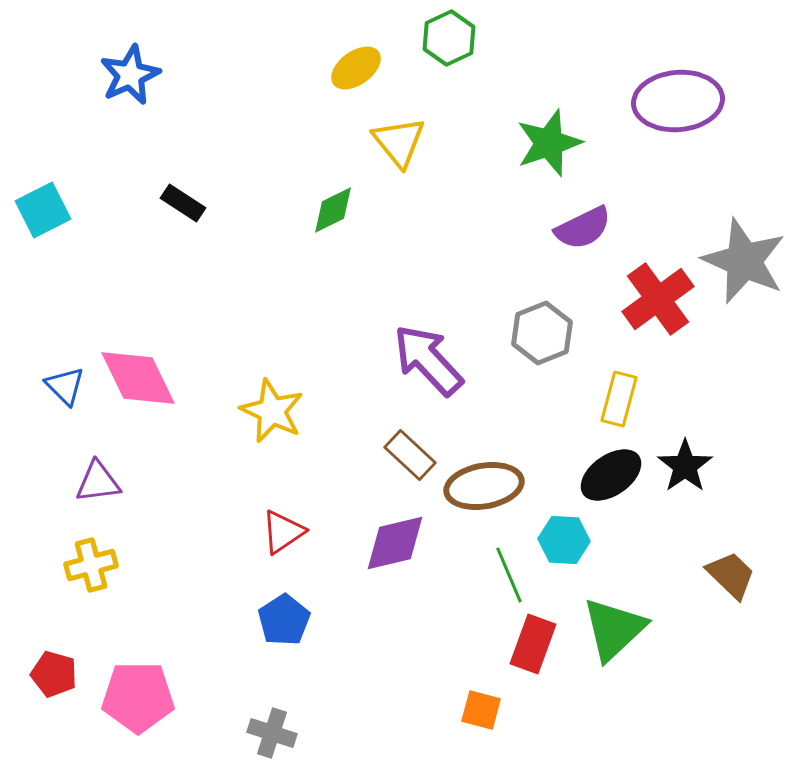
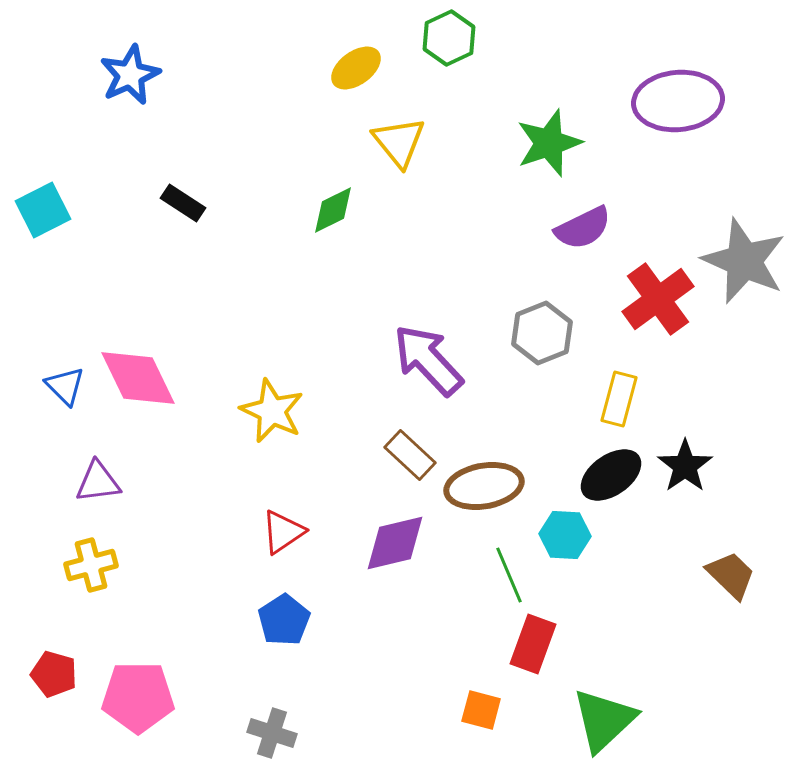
cyan hexagon: moved 1 px right, 5 px up
green triangle: moved 10 px left, 91 px down
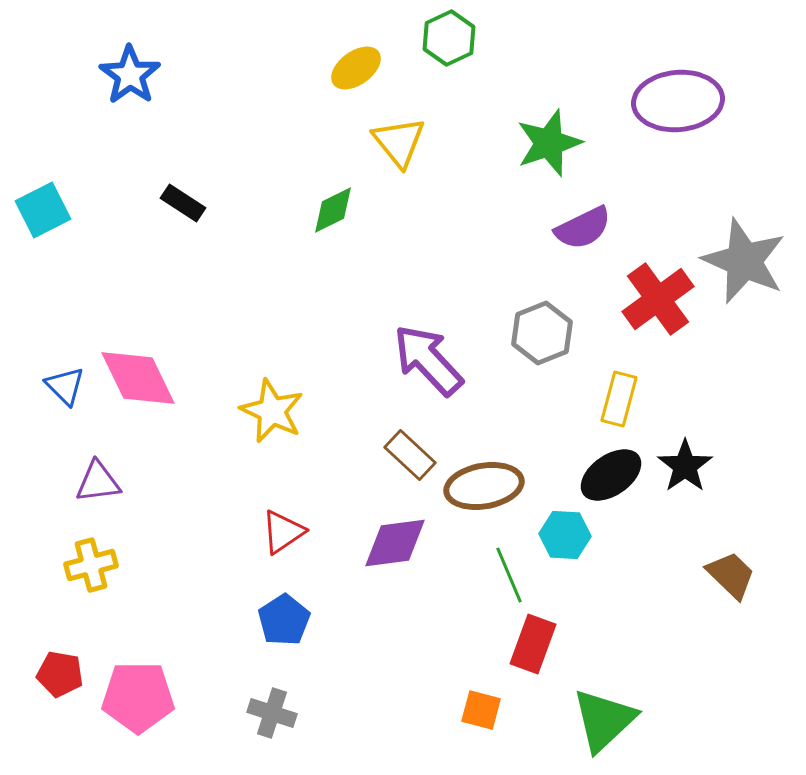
blue star: rotated 12 degrees counterclockwise
purple diamond: rotated 6 degrees clockwise
red pentagon: moved 6 px right; rotated 6 degrees counterclockwise
gray cross: moved 20 px up
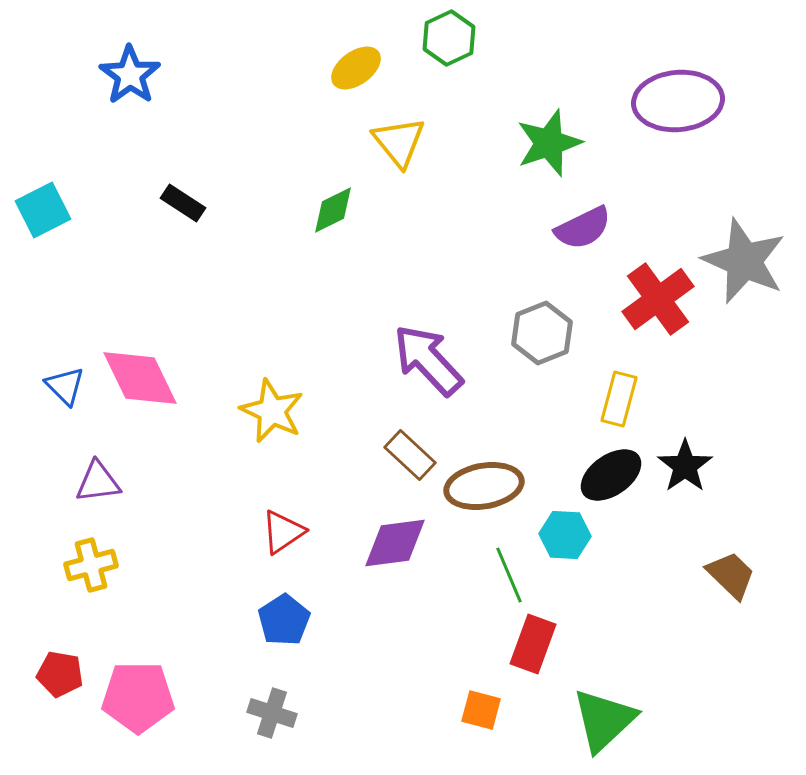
pink diamond: moved 2 px right
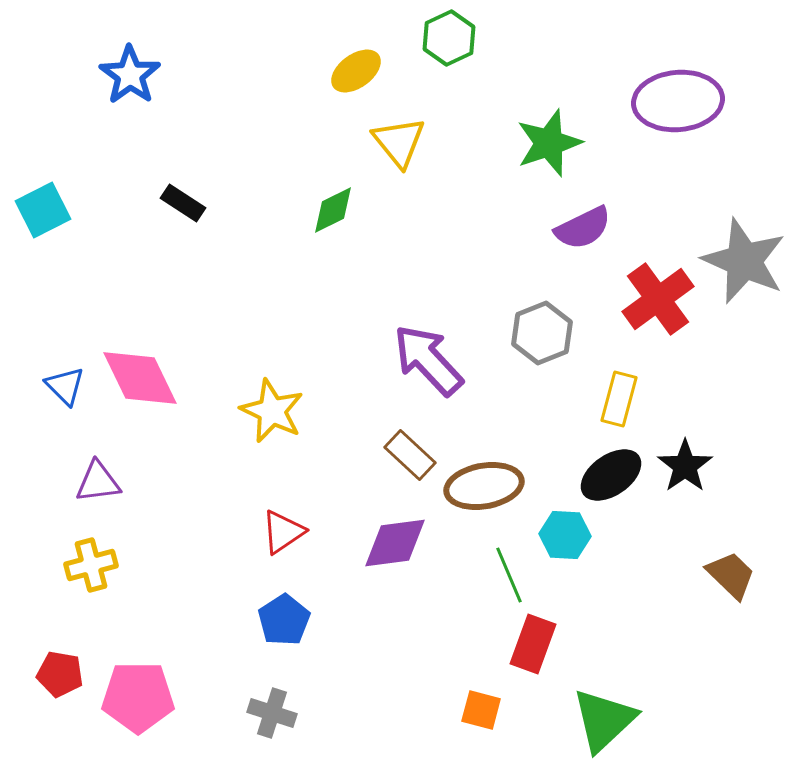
yellow ellipse: moved 3 px down
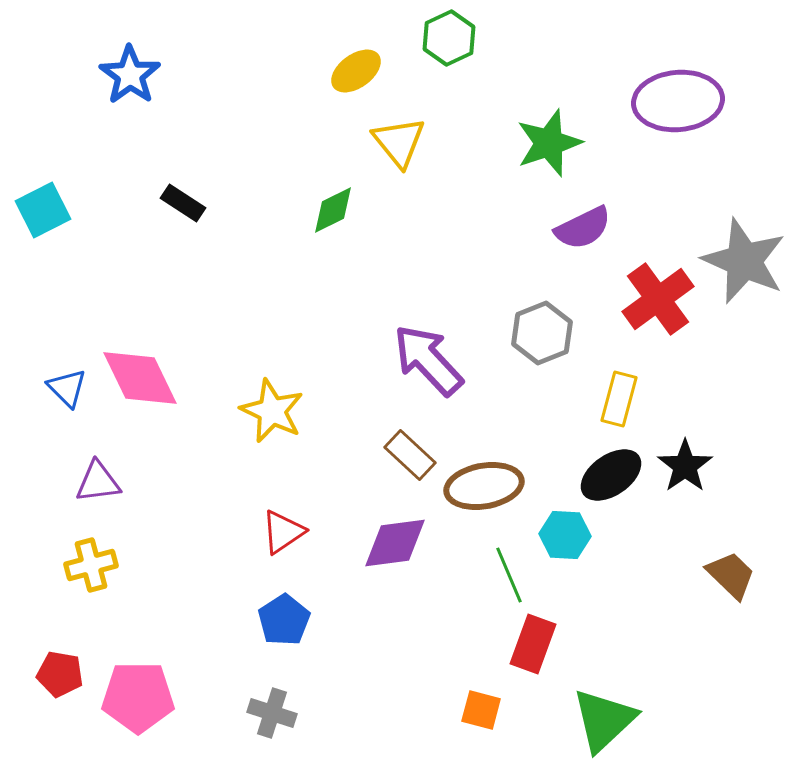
blue triangle: moved 2 px right, 2 px down
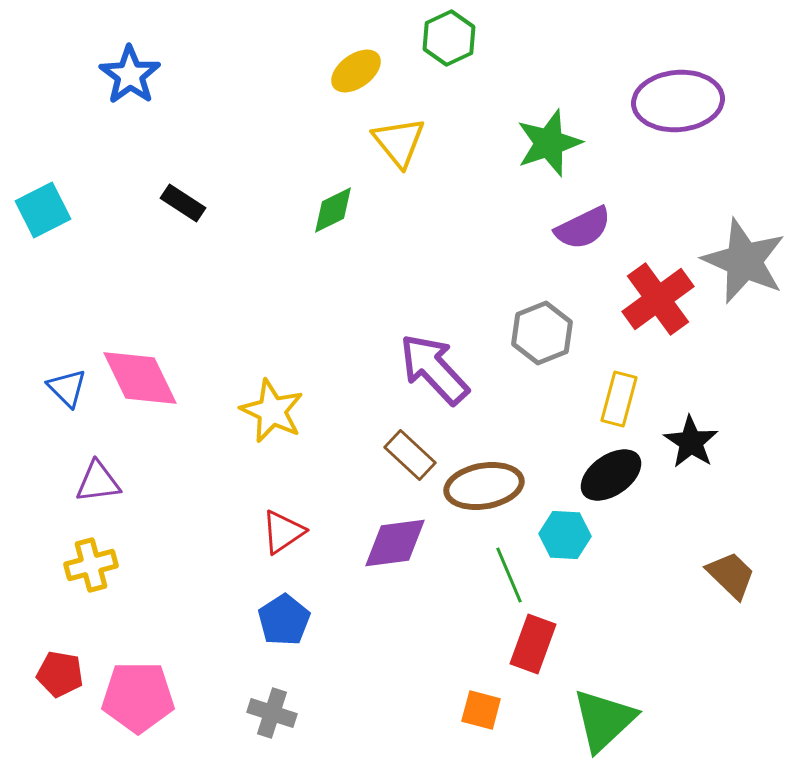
purple arrow: moved 6 px right, 9 px down
black star: moved 6 px right, 24 px up; rotated 4 degrees counterclockwise
